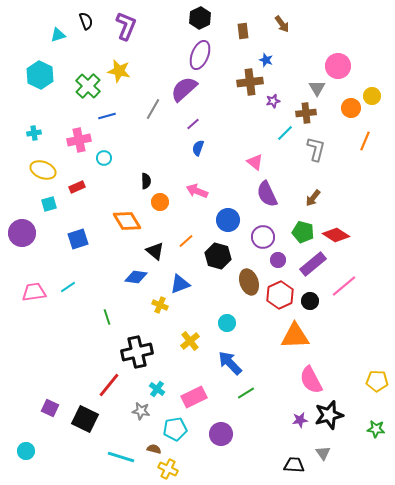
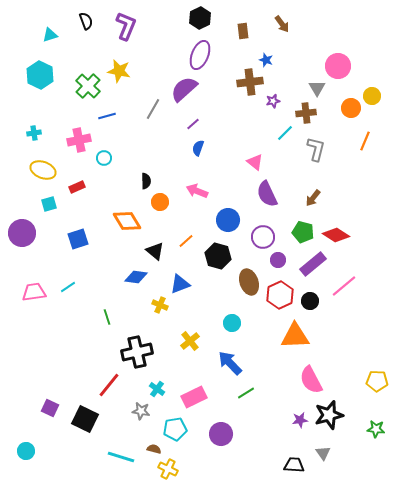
cyan triangle at (58, 35): moved 8 px left
cyan circle at (227, 323): moved 5 px right
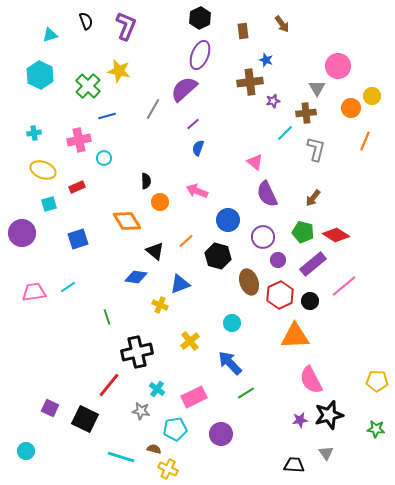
gray triangle at (323, 453): moved 3 px right
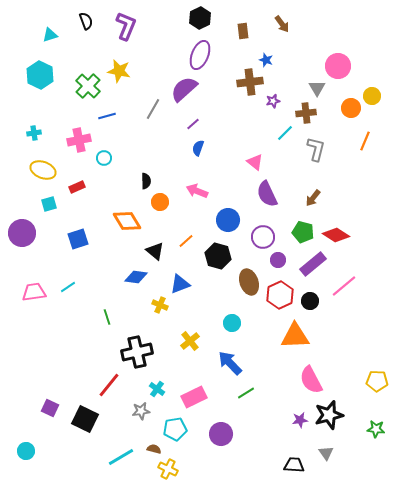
gray star at (141, 411): rotated 18 degrees counterclockwise
cyan line at (121, 457): rotated 48 degrees counterclockwise
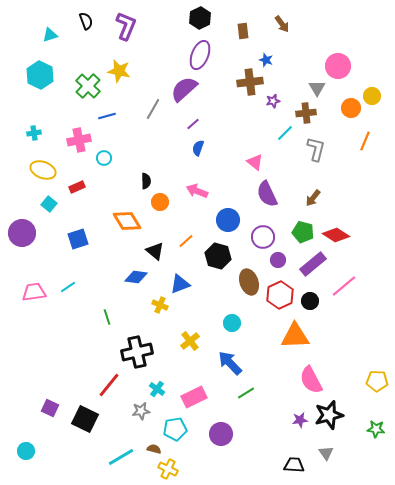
cyan square at (49, 204): rotated 35 degrees counterclockwise
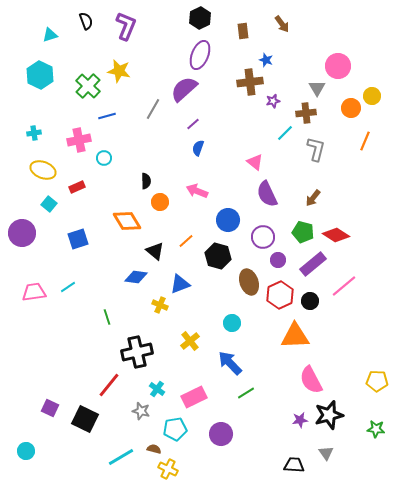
gray star at (141, 411): rotated 24 degrees clockwise
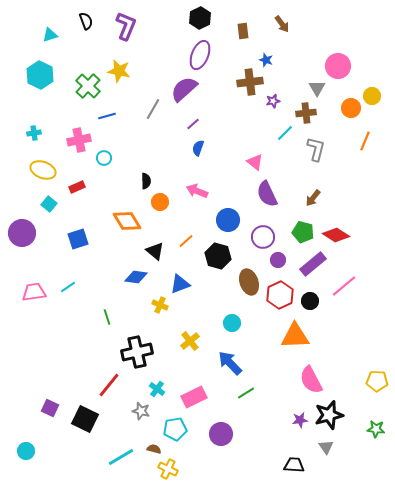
gray triangle at (326, 453): moved 6 px up
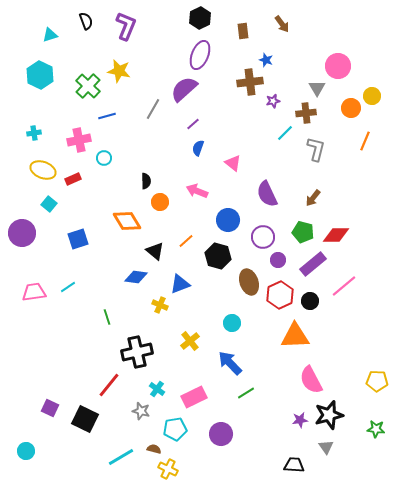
pink triangle at (255, 162): moved 22 px left, 1 px down
red rectangle at (77, 187): moved 4 px left, 8 px up
red diamond at (336, 235): rotated 32 degrees counterclockwise
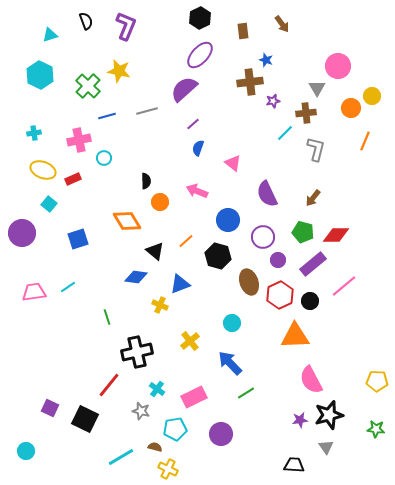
purple ellipse at (200, 55): rotated 20 degrees clockwise
gray line at (153, 109): moved 6 px left, 2 px down; rotated 45 degrees clockwise
brown semicircle at (154, 449): moved 1 px right, 2 px up
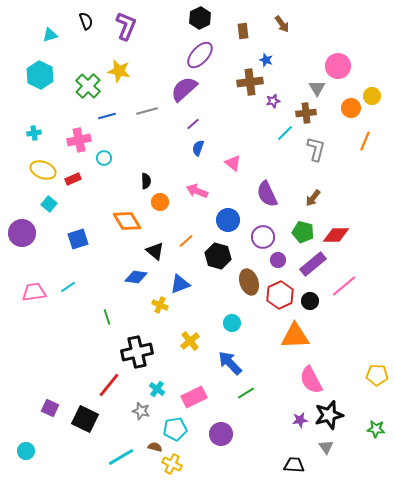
yellow pentagon at (377, 381): moved 6 px up
yellow cross at (168, 469): moved 4 px right, 5 px up
